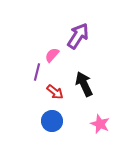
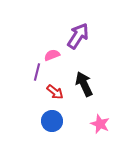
pink semicircle: rotated 28 degrees clockwise
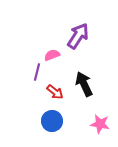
pink star: rotated 12 degrees counterclockwise
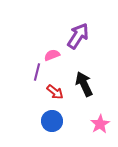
pink star: rotated 30 degrees clockwise
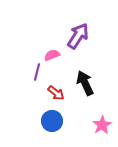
black arrow: moved 1 px right, 1 px up
red arrow: moved 1 px right, 1 px down
pink star: moved 2 px right, 1 px down
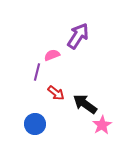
black arrow: moved 21 px down; rotated 30 degrees counterclockwise
blue circle: moved 17 px left, 3 px down
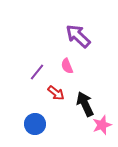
purple arrow: rotated 80 degrees counterclockwise
pink semicircle: moved 15 px right, 11 px down; rotated 91 degrees counterclockwise
purple line: rotated 24 degrees clockwise
black arrow: rotated 30 degrees clockwise
pink star: rotated 12 degrees clockwise
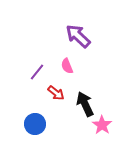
pink star: rotated 18 degrees counterclockwise
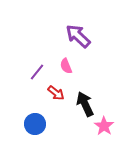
pink semicircle: moved 1 px left
pink star: moved 2 px right, 1 px down
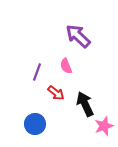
purple line: rotated 18 degrees counterclockwise
pink star: rotated 18 degrees clockwise
